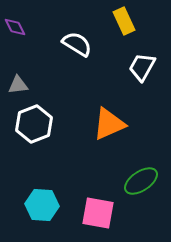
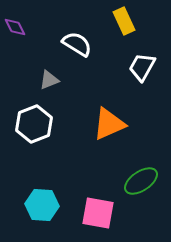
gray triangle: moved 31 px right, 5 px up; rotated 15 degrees counterclockwise
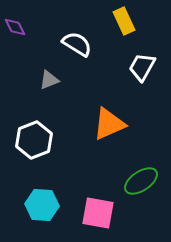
white hexagon: moved 16 px down
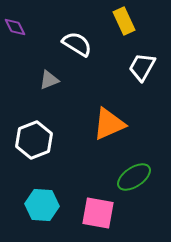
green ellipse: moved 7 px left, 4 px up
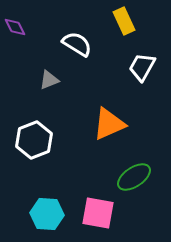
cyan hexagon: moved 5 px right, 9 px down
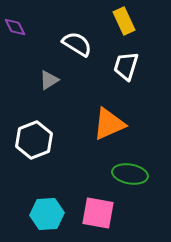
white trapezoid: moved 16 px left, 1 px up; rotated 12 degrees counterclockwise
gray triangle: rotated 10 degrees counterclockwise
green ellipse: moved 4 px left, 3 px up; rotated 44 degrees clockwise
cyan hexagon: rotated 8 degrees counterclockwise
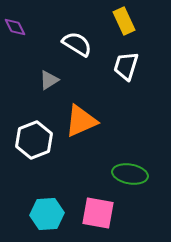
orange triangle: moved 28 px left, 3 px up
